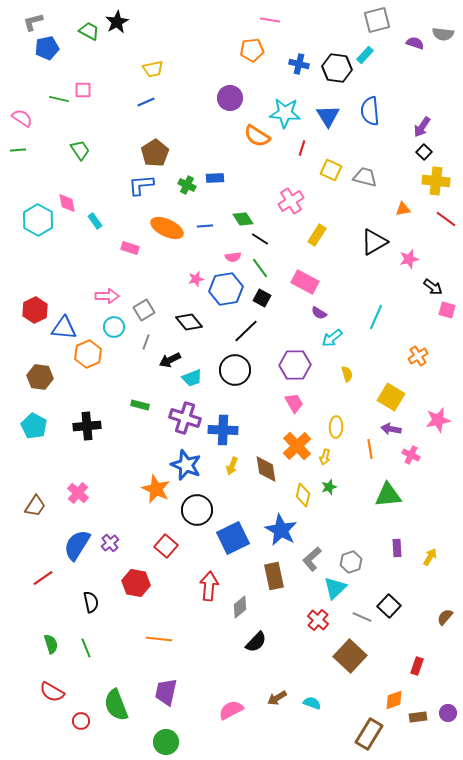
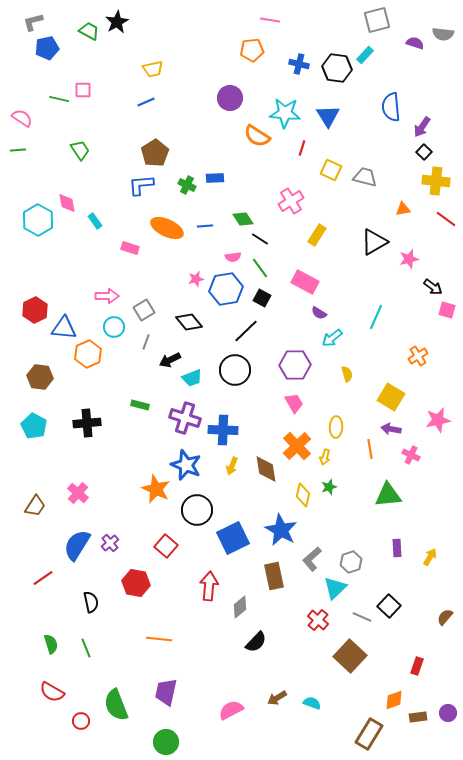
blue semicircle at (370, 111): moved 21 px right, 4 px up
black cross at (87, 426): moved 3 px up
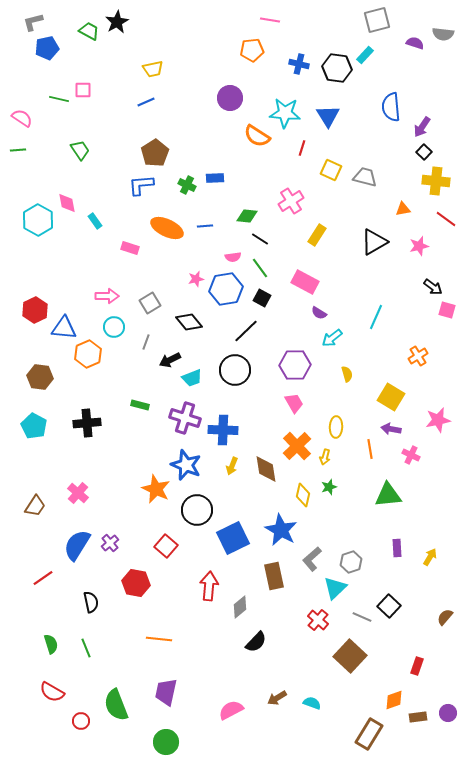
green diamond at (243, 219): moved 4 px right, 3 px up; rotated 50 degrees counterclockwise
pink star at (409, 259): moved 10 px right, 13 px up
gray square at (144, 310): moved 6 px right, 7 px up
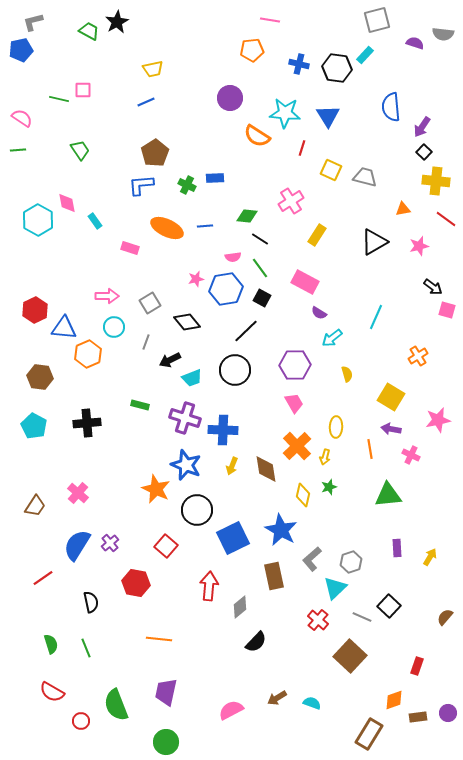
blue pentagon at (47, 48): moved 26 px left, 2 px down
black diamond at (189, 322): moved 2 px left
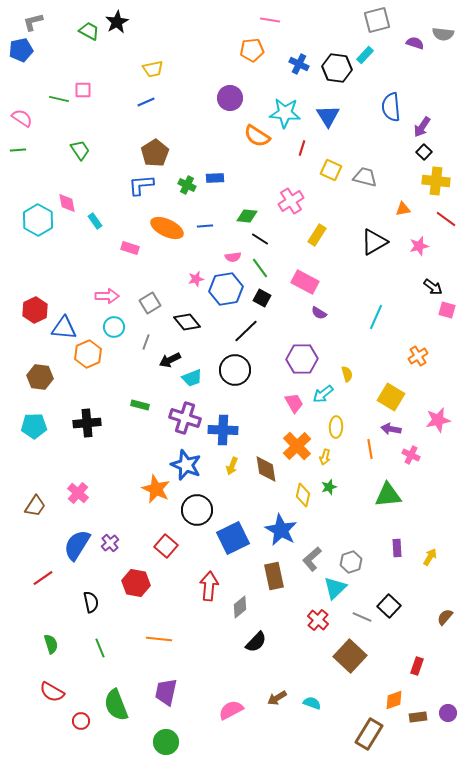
blue cross at (299, 64): rotated 12 degrees clockwise
cyan arrow at (332, 338): moved 9 px left, 56 px down
purple hexagon at (295, 365): moved 7 px right, 6 px up
cyan pentagon at (34, 426): rotated 30 degrees counterclockwise
green line at (86, 648): moved 14 px right
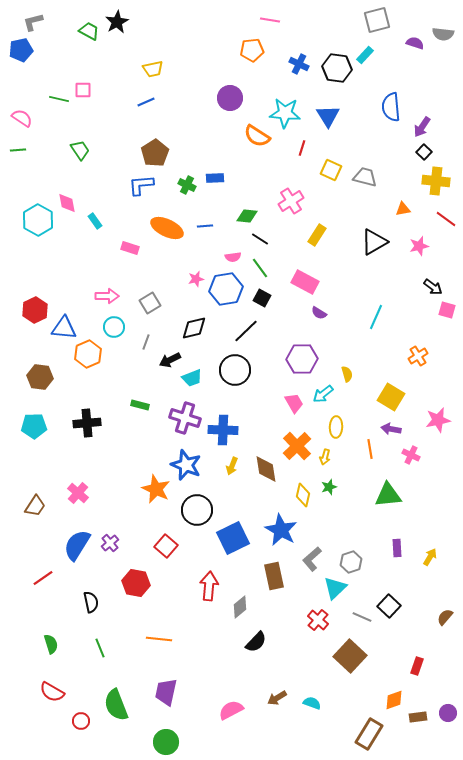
black diamond at (187, 322): moved 7 px right, 6 px down; rotated 64 degrees counterclockwise
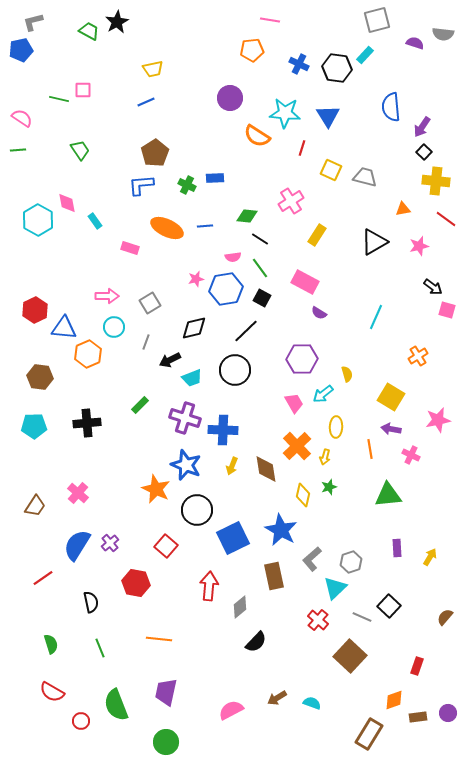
green rectangle at (140, 405): rotated 60 degrees counterclockwise
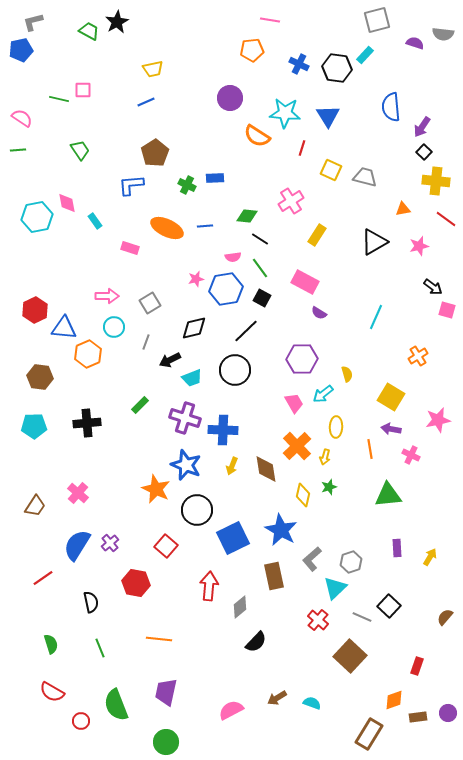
blue L-shape at (141, 185): moved 10 px left
cyan hexagon at (38, 220): moved 1 px left, 3 px up; rotated 20 degrees clockwise
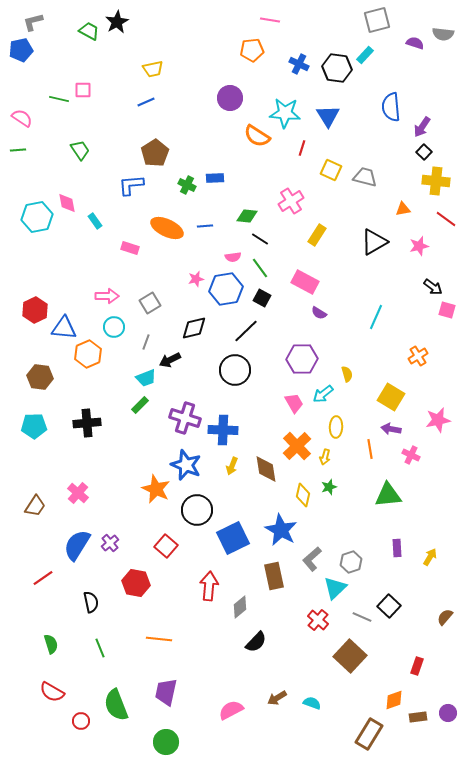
cyan trapezoid at (192, 378): moved 46 px left
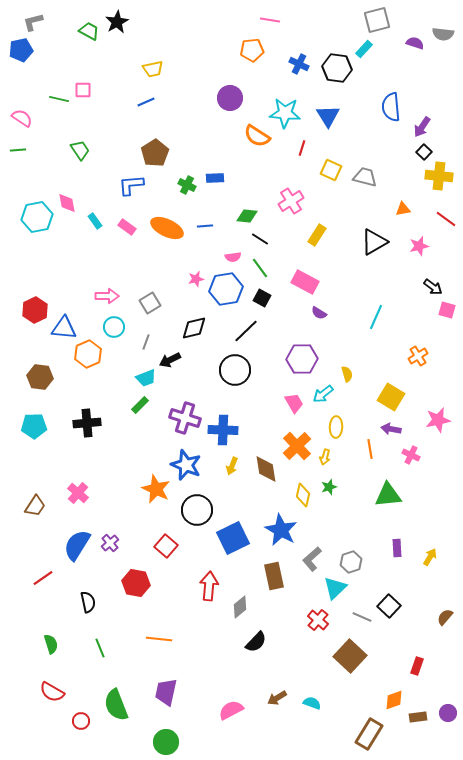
cyan rectangle at (365, 55): moved 1 px left, 6 px up
yellow cross at (436, 181): moved 3 px right, 5 px up
pink rectangle at (130, 248): moved 3 px left, 21 px up; rotated 18 degrees clockwise
black semicircle at (91, 602): moved 3 px left
